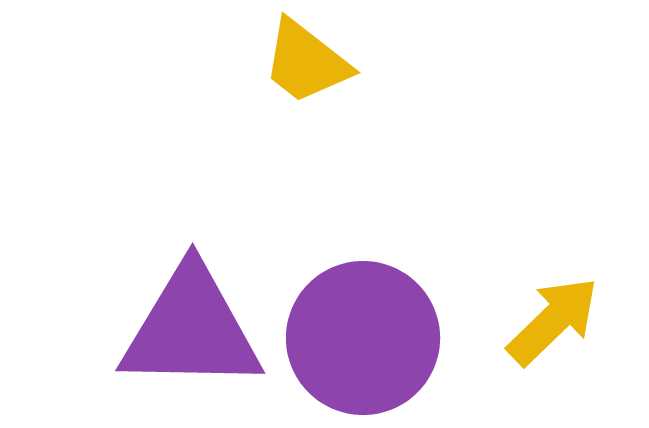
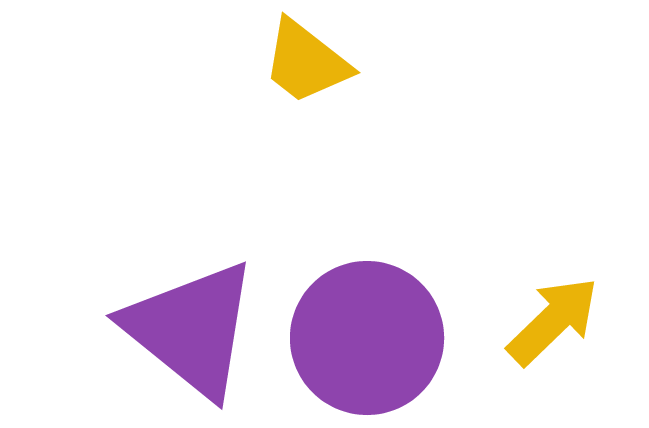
purple triangle: rotated 38 degrees clockwise
purple circle: moved 4 px right
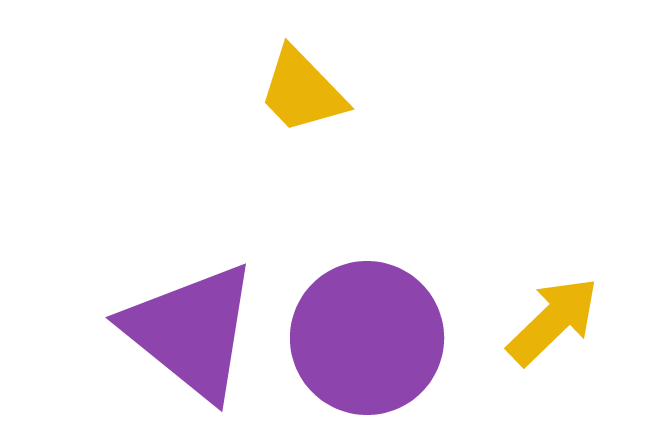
yellow trapezoid: moved 4 px left, 29 px down; rotated 8 degrees clockwise
purple triangle: moved 2 px down
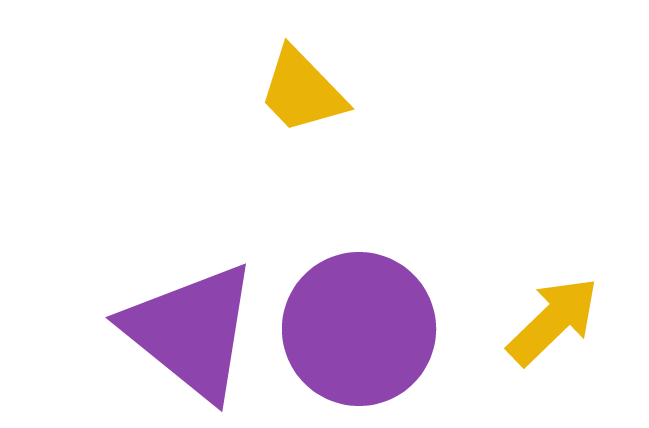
purple circle: moved 8 px left, 9 px up
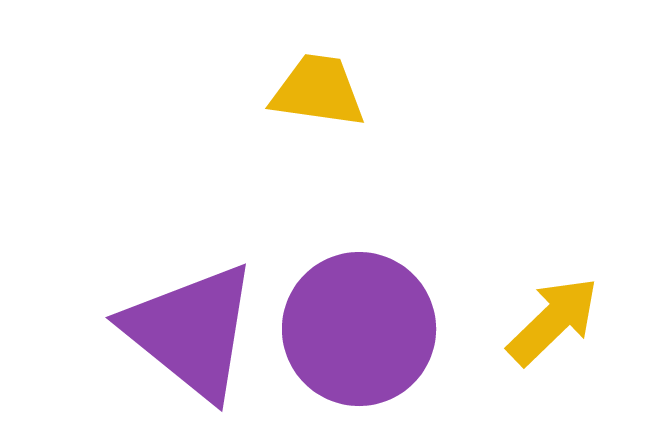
yellow trapezoid: moved 16 px right; rotated 142 degrees clockwise
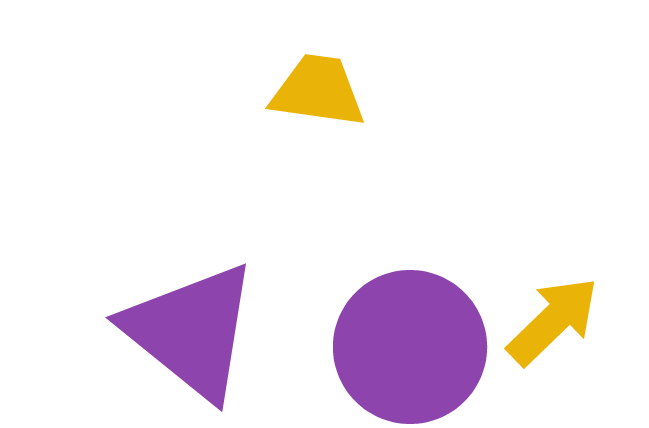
purple circle: moved 51 px right, 18 px down
